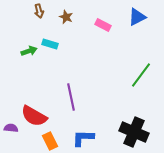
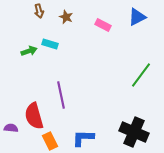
purple line: moved 10 px left, 2 px up
red semicircle: rotated 44 degrees clockwise
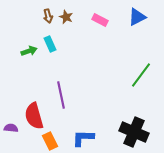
brown arrow: moved 9 px right, 5 px down
pink rectangle: moved 3 px left, 5 px up
cyan rectangle: rotated 49 degrees clockwise
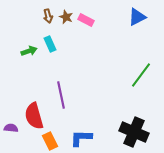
pink rectangle: moved 14 px left
blue L-shape: moved 2 px left
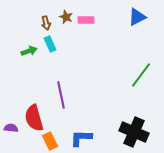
brown arrow: moved 2 px left, 7 px down
pink rectangle: rotated 28 degrees counterclockwise
red semicircle: moved 2 px down
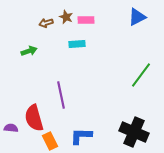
brown arrow: rotated 88 degrees clockwise
cyan rectangle: moved 27 px right; rotated 70 degrees counterclockwise
blue L-shape: moved 2 px up
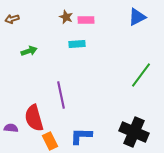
brown arrow: moved 34 px left, 4 px up
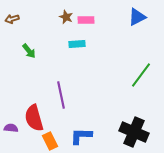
green arrow: rotated 70 degrees clockwise
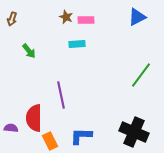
brown arrow: rotated 56 degrees counterclockwise
red semicircle: rotated 16 degrees clockwise
